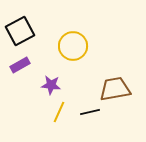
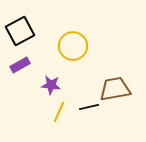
black line: moved 1 px left, 5 px up
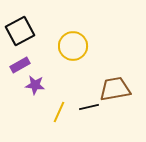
purple star: moved 16 px left
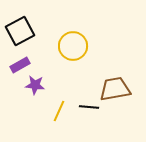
black line: rotated 18 degrees clockwise
yellow line: moved 1 px up
